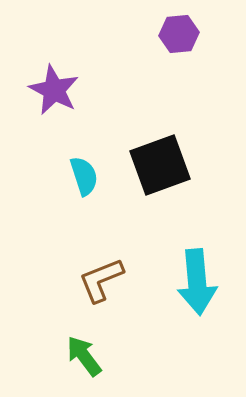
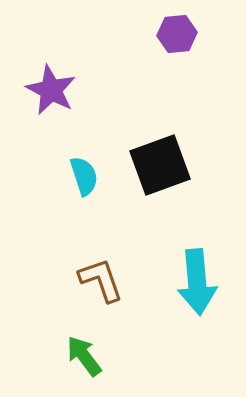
purple hexagon: moved 2 px left
purple star: moved 3 px left
brown L-shape: rotated 93 degrees clockwise
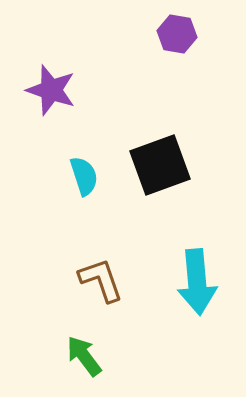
purple hexagon: rotated 15 degrees clockwise
purple star: rotated 9 degrees counterclockwise
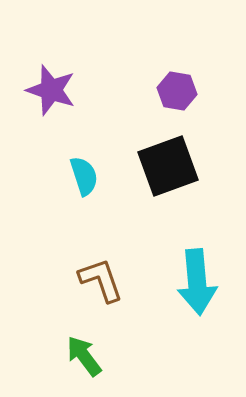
purple hexagon: moved 57 px down
black square: moved 8 px right, 1 px down
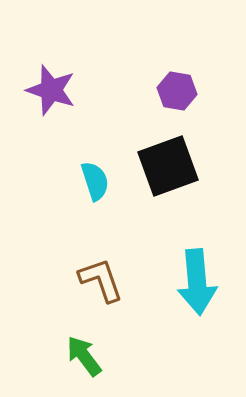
cyan semicircle: moved 11 px right, 5 px down
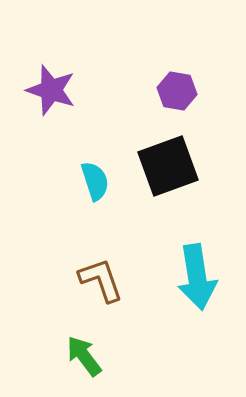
cyan arrow: moved 5 px up; rotated 4 degrees counterclockwise
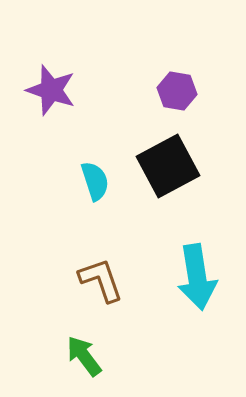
black square: rotated 8 degrees counterclockwise
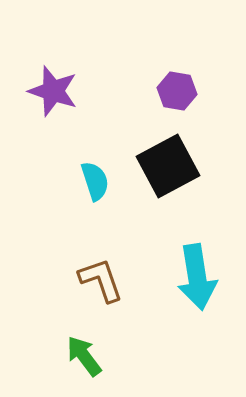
purple star: moved 2 px right, 1 px down
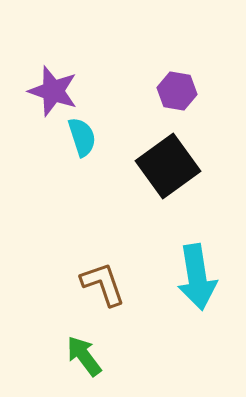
black square: rotated 8 degrees counterclockwise
cyan semicircle: moved 13 px left, 44 px up
brown L-shape: moved 2 px right, 4 px down
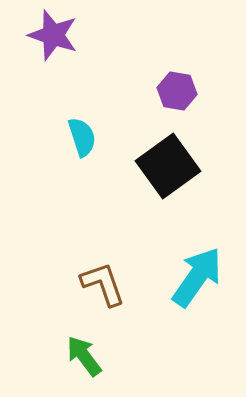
purple star: moved 56 px up
cyan arrow: rotated 136 degrees counterclockwise
